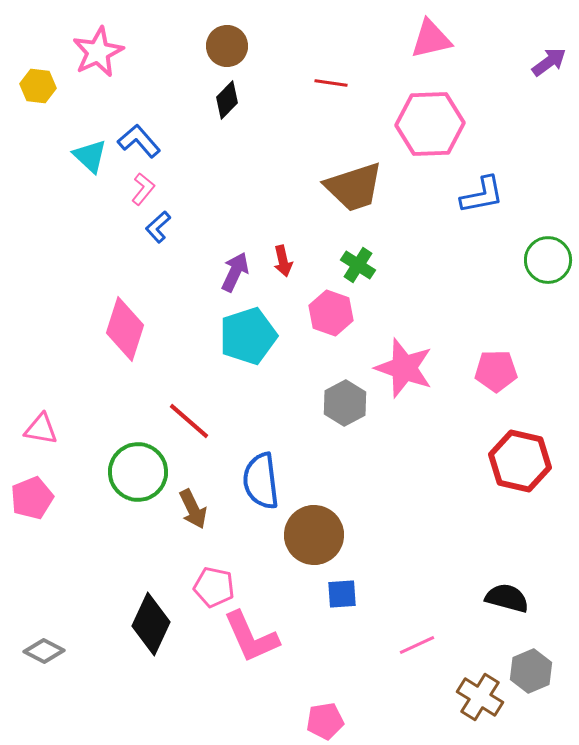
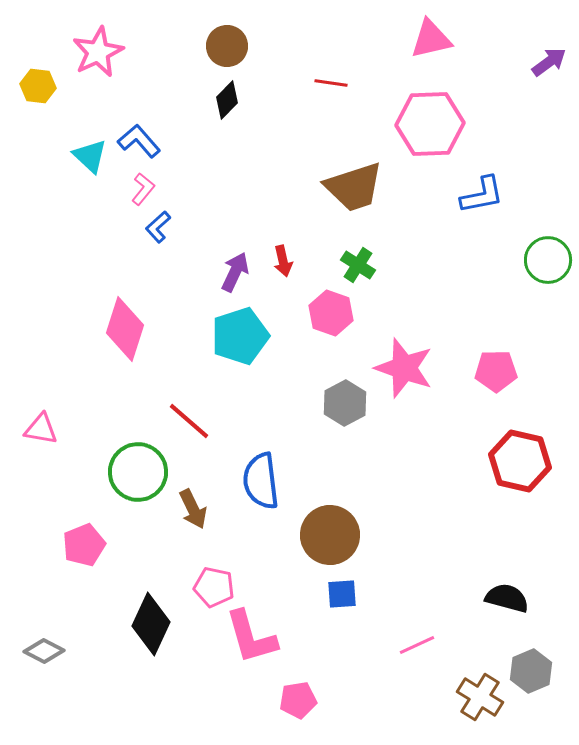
cyan pentagon at (248, 336): moved 8 px left
pink pentagon at (32, 498): moved 52 px right, 47 px down
brown circle at (314, 535): moved 16 px right
pink L-shape at (251, 637): rotated 8 degrees clockwise
pink pentagon at (325, 721): moved 27 px left, 21 px up
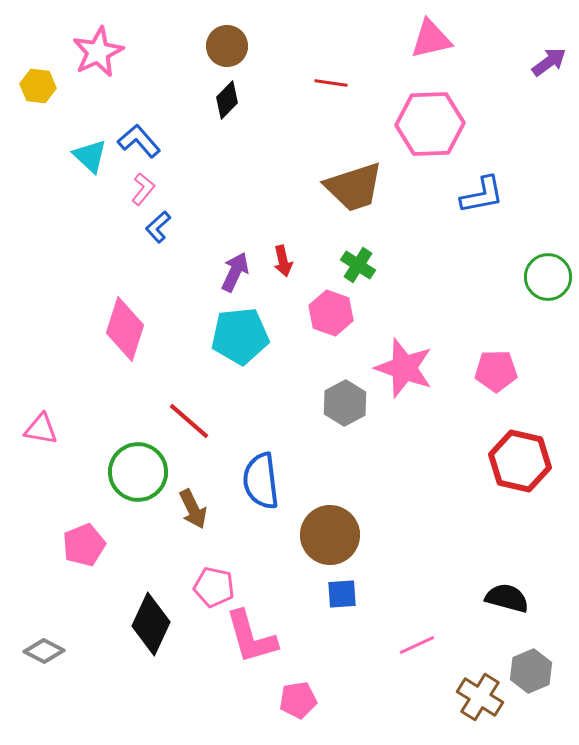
green circle at (548, 260): moved 17 px down
cyan pentagon at (240, 336): rotated 12 degrees clockwise
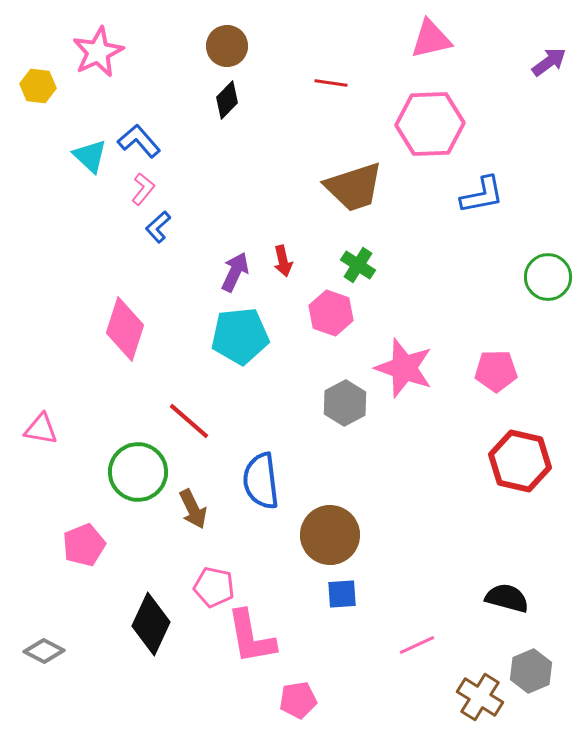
pink L-shape at (251, 637): rotated 6 degrees clockwise
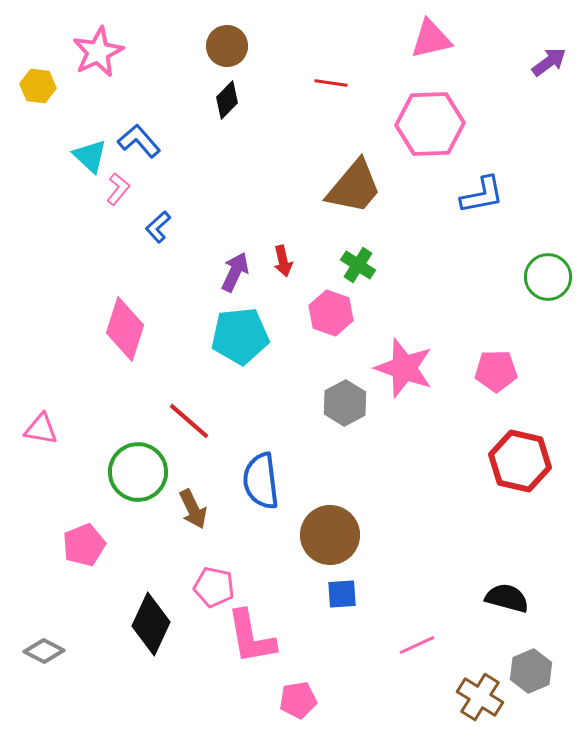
brown trapezoid at (354, 187): rotated 32 degrees counterclockwise
pink L-shape at (143, 189): moved 25 px left
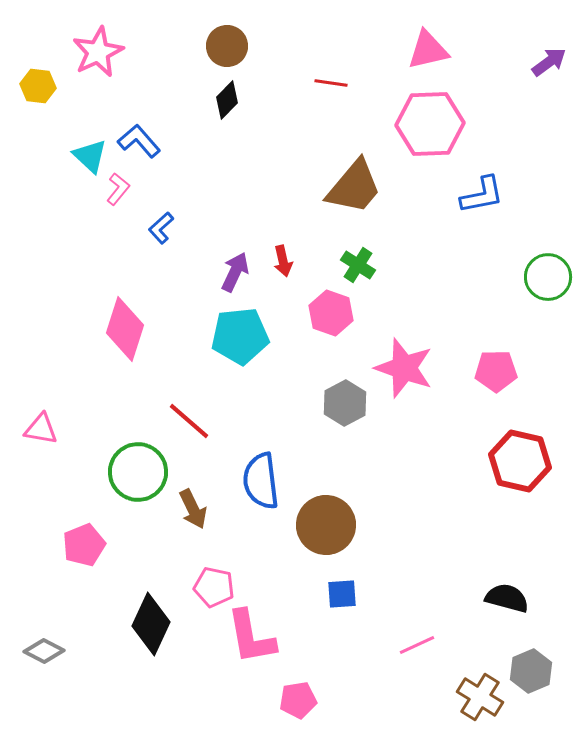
pink triangle at (431, 39): moved 3 px left, 11 px down
blue L-shape at (158, 227): moved 3 px right, 1 px down
brown circle at (330, 535): moved 4 px left, 10 px up
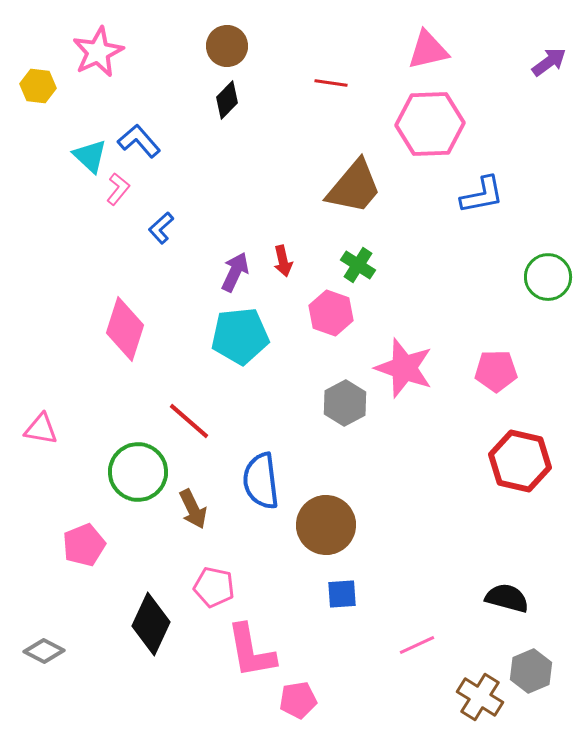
pink L-shape at (251, 637): moved 14 px down
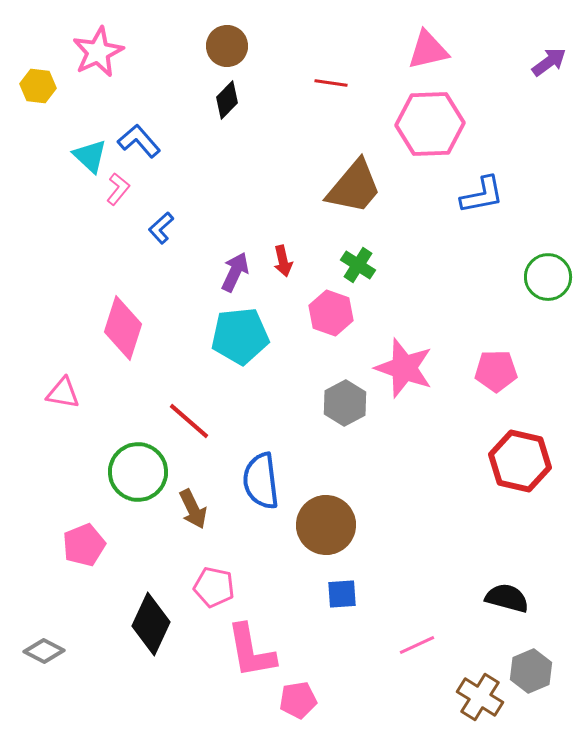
pink diamond at (125, 329): moved 2 px left, 1 px up
pink triangle at (41, 429): moved 22 px right, 36 px up
